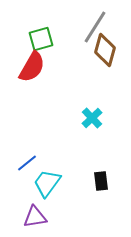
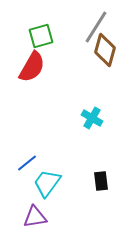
gray line: moved 1 px right
green square: moved 3 px up
cyan cross: rotated 15 degrees counterclockwise
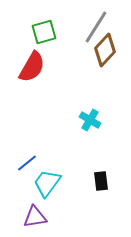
green square: moved 3 px right, 4 px up
brown diamond: rotated 28 degrees clockwise
cyan cross: moved 2 px left, 2 px down
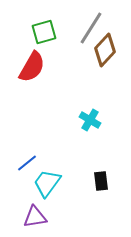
gray line: moved 5 px left, 1 px down
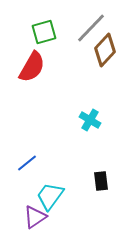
gray line: rotated 12 degrees clockwise
cyan trapezoid: moved 3 px right, 13 px down
purple triangle: rotated 25 degrees counterclockwise
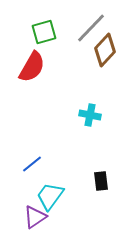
cyan cross: moved 5 px up; rotated 20 degrees counterclockwise
blue line: moved 5 px right, 1 px down
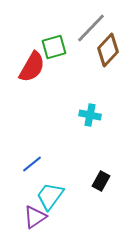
green square: moved 10 px right, 15 px down
brown diamond: moved 3 px right
black rectangle: rotated 36 degrees clockwise
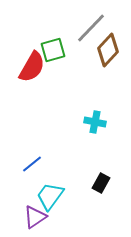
green square: moved 1 px left, 3 px down
cyan cross: moved 5 px right, 7 px down
black rectangle: moved 2 px down
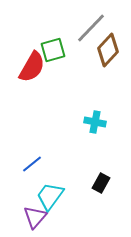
purple triangle: rotated 15 degrees counterclockwise
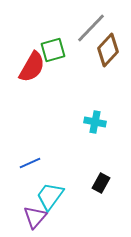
blue line: moved 2 px left, 1 px up; rotated 15 degrees clockwise
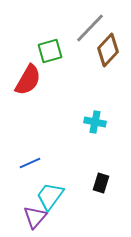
gray line: moved 1 px left
green square: moved 3 px left, 1 px down
red semicircle: moved 4 px left, 13 px down
black rectangle: rotated 12 degrees counterclockwise
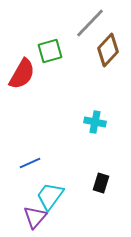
gray line: moved 5 px up
red semicircle: moved 6 px left, 6 px up
